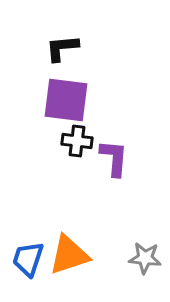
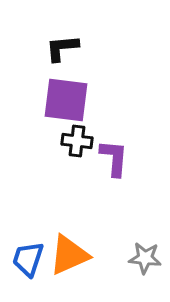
orange triangle: rotated 6 degrees counterclockwise
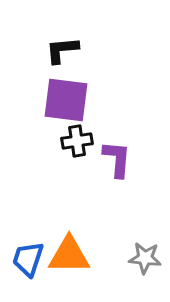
black L-shape: moved 2 px down
black cross: rotated 16 degrees counterclockwise
purple L-shape: moved 3 px right, 1 px down
orange triangle: rotated 24 degrees clockwise
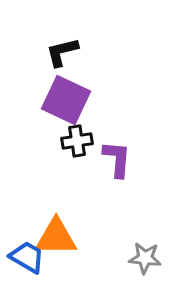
black L-shape: moved 2 px down; rotated 9 degrees counterclockwise
purple square: rotated 18 degrees clockwise
orange triangle: moved 13 px left, 18 px up
blue trapezoid: moved 1 px left, 2 px up; rotated 102 degrees clockwise
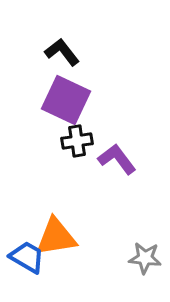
black L-shape: rotated 66 degrees clockwise
purple L-shape: rotated 42 degrees counterclockwise
orange triangle: rotated 9 degrees counterclockwise
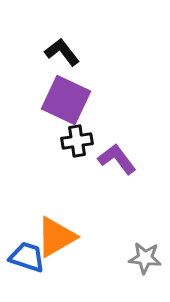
orange triangle: rotated 21 degrees counterclockwise
blue trapezoid: rotated 12 degrees counterclockwise
